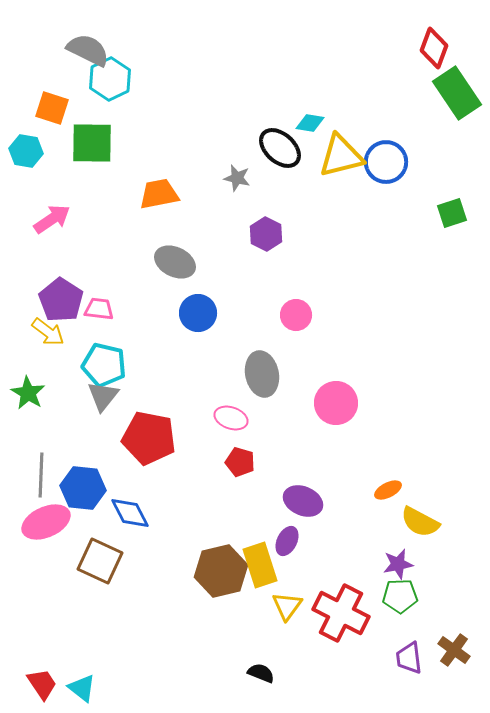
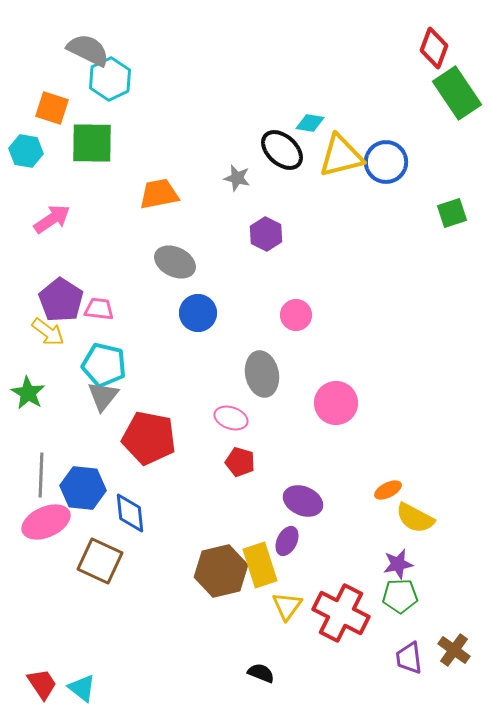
black ellipse at (280, 148): moved 2 px right, 2 px down
blue diamond at (130, 513): rotated 21 degrees clockwise
yellow semicircle at (420, 522): moved 5 px left, 4 px up
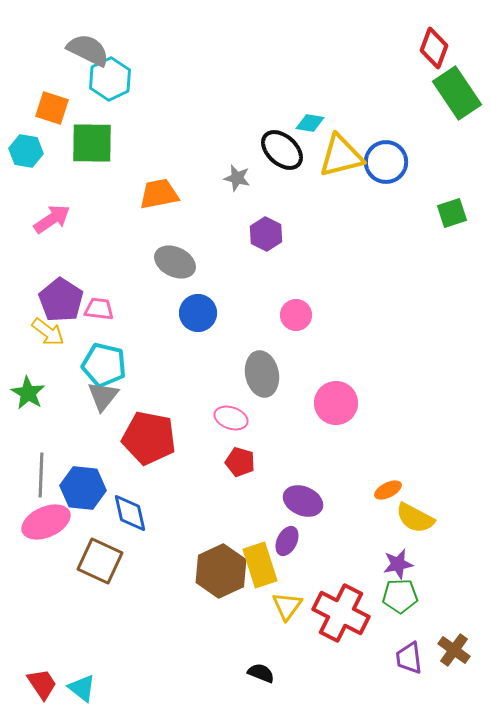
blue diamond at (130, 513): rotated 6 degrees counterclockwise
brown hexagon at (221, 571): rotated 12 degrees counterclockwise
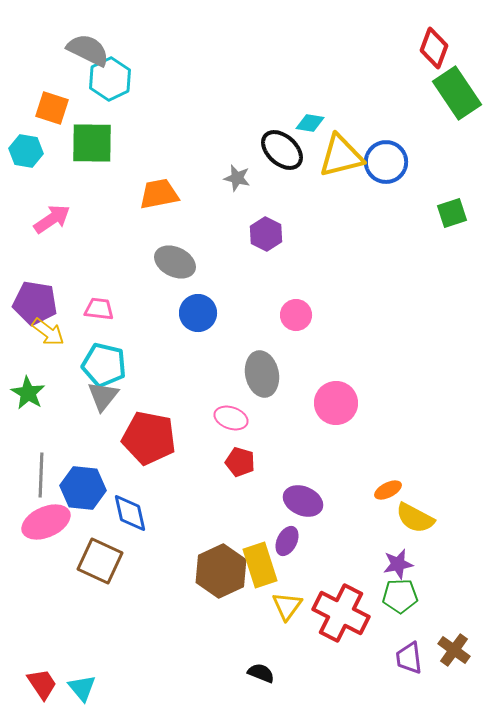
purple pentagon at (61, 300): moved 26 px left, 3 px down; rotated 24 degrees counterclockwise
cyan triangle at (82, 688): rotated 12 degrees clockwise
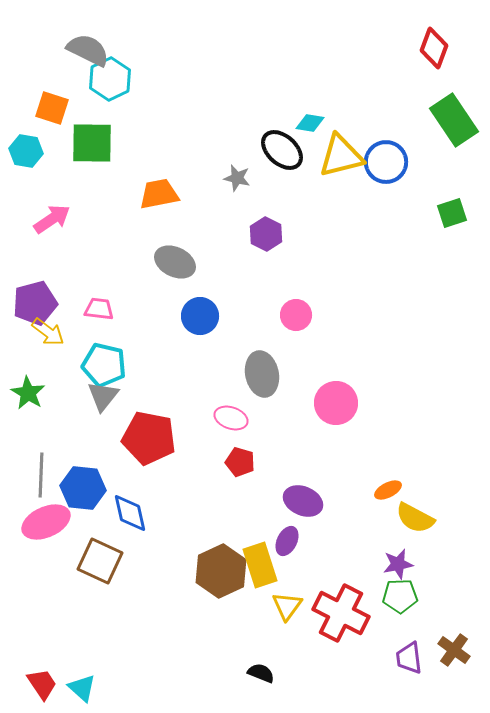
green rectangle at (457, 93): moved 3 px left, 27 px down
purple pentagon at (35, 303): rotated 24 degrees counterclockwise
blue circle at (198, 313): moved 2 px right, 3 px down
cyan triangle at (82, 688): rotated 8 degrees counterclockwise
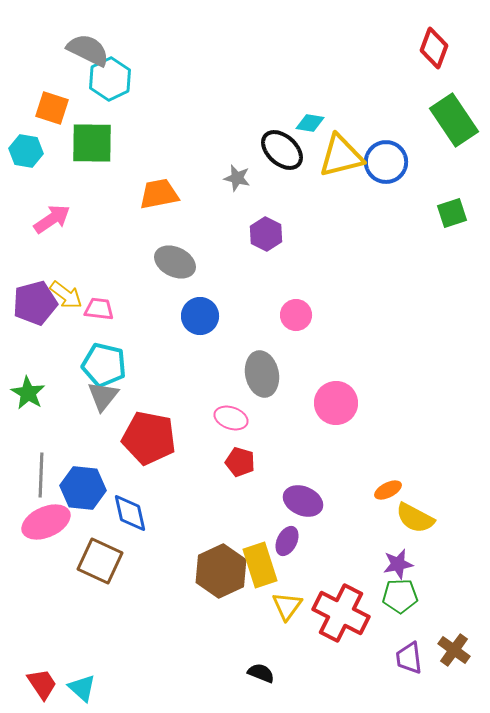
yellow arrow at (48, 332): moved 18 px right, 37 px up
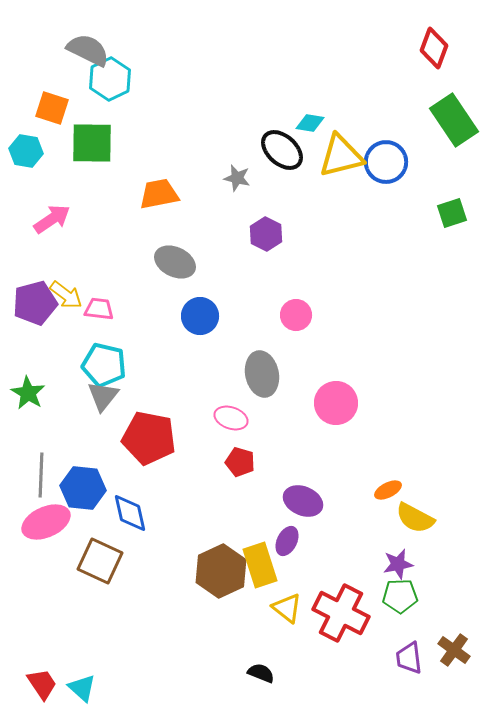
yellow triangle at (287, 606): moved 2 px down; rotated 28 degrees counterclockwise
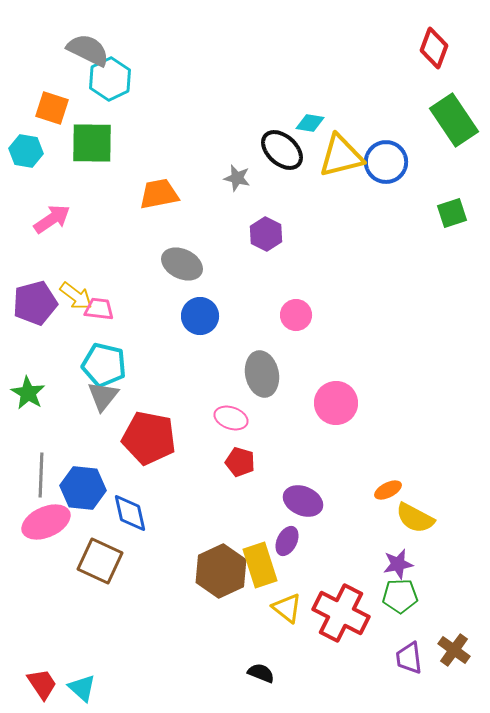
gray ellipse at (175, 262): moved 7 px right, 2 px down
yellow arrow at (66, 295): moved 10 px right, 1 px down
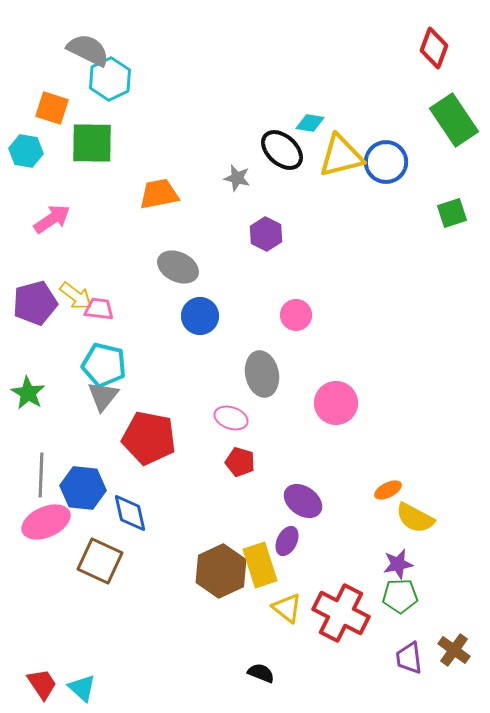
gray ellipse at (182, 264): moved 4 px left, 3 px down
purple ellipse at (303, 501): rotated 12 degrees clockwise
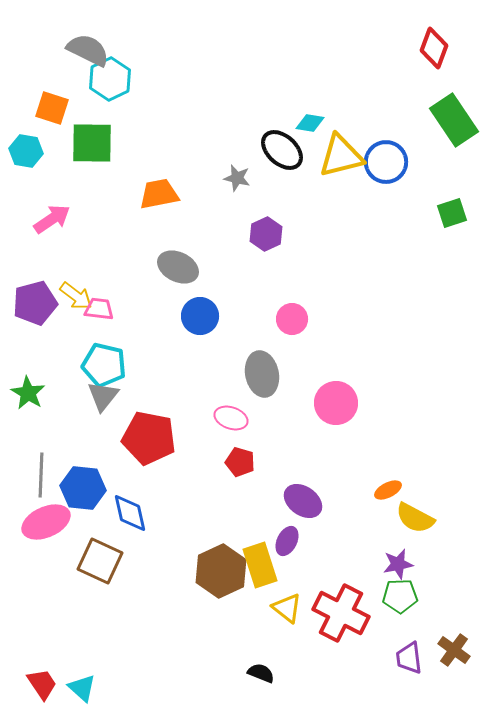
purple hexagon at (266, 234): rotated 8 degrees clockwise
pink circle at (296, 315): moved 4 px left, 4 px down
